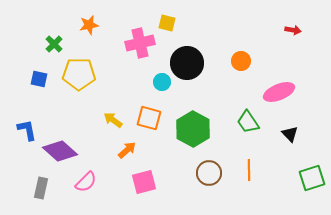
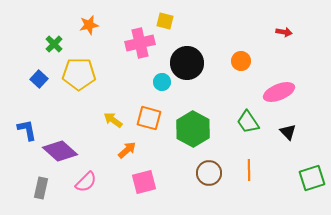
yellow square: moved 2 px left, 2 px up
red arrow: moved 9 px left, 2 px down
blue square: rotated 30 degrees clockwise
black triangle: moved 2 px left, 2 px up
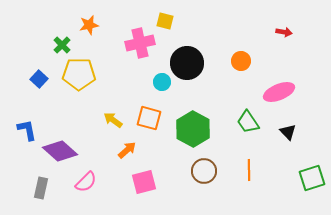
green cross: moved 8 px right, 1 px down
brown circle: moved 5 px left, 2 px up
